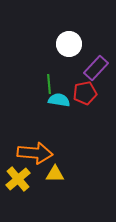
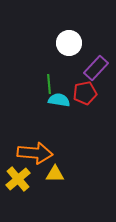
white circle: moved 1 px up
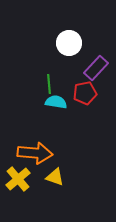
cyan semicircle: moved 3 px left, 2 px down
yellow triangle: moved 3 px down; rotated 18 degrees clockwise
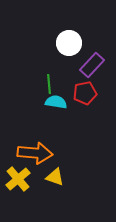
purple rectangle: moved 4 px left, 3 px up
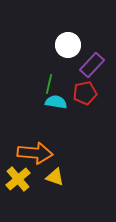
white circle: moved 1 px left, 2 px down
green line: rotated 18 degrees clockwise
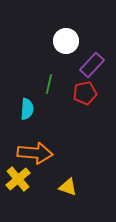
white circle: moved 2 px left, 4 px up
cyan semicircle: moved 29 px left, 7 px down; rotated 85 degrees clockwise
yellow triangle: moved 13 px right, 10 px down
